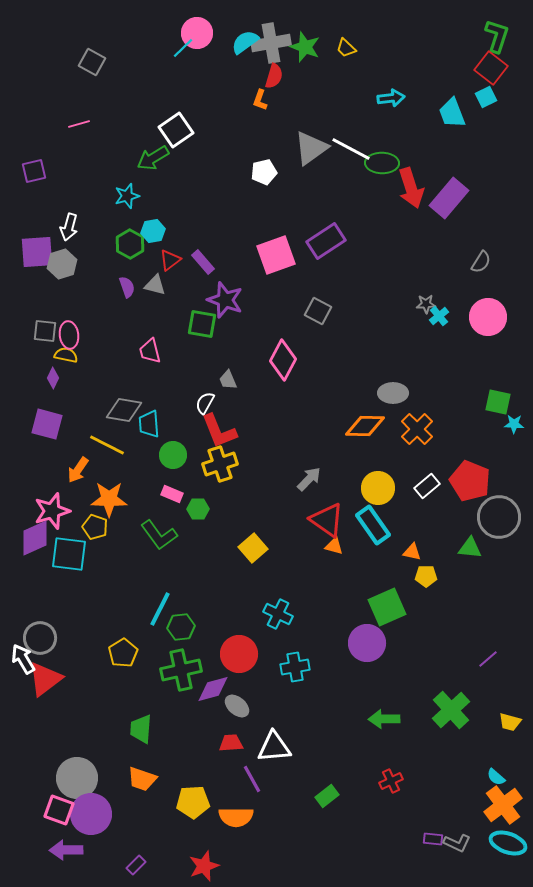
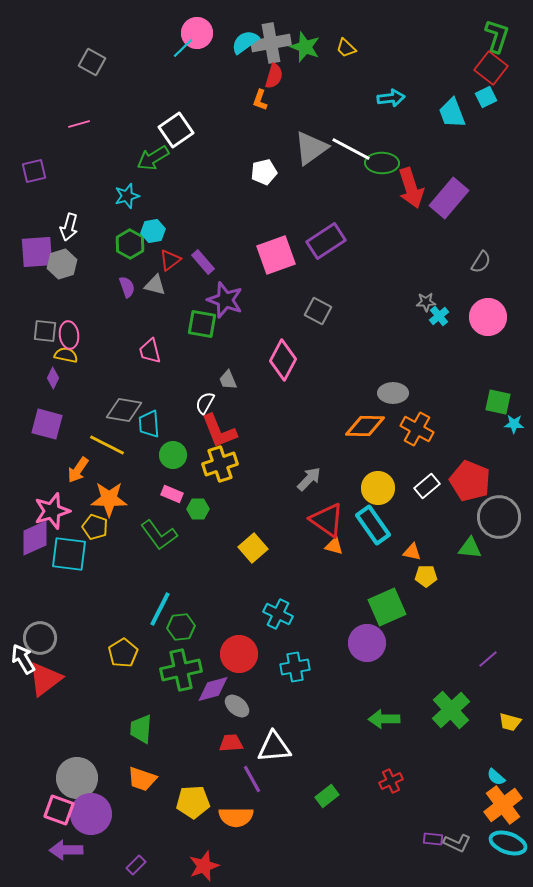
gray star at (426, 304): moved 2 px up
orange cross at (417, 429): rotated 16 degrees counterclockwise
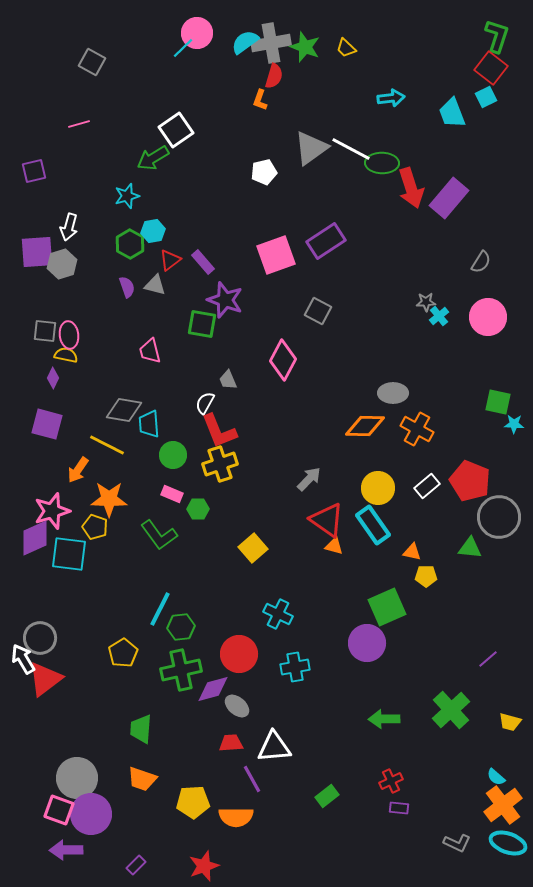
purple rectangle at (433, 839): moved 34 px left, 31 px up
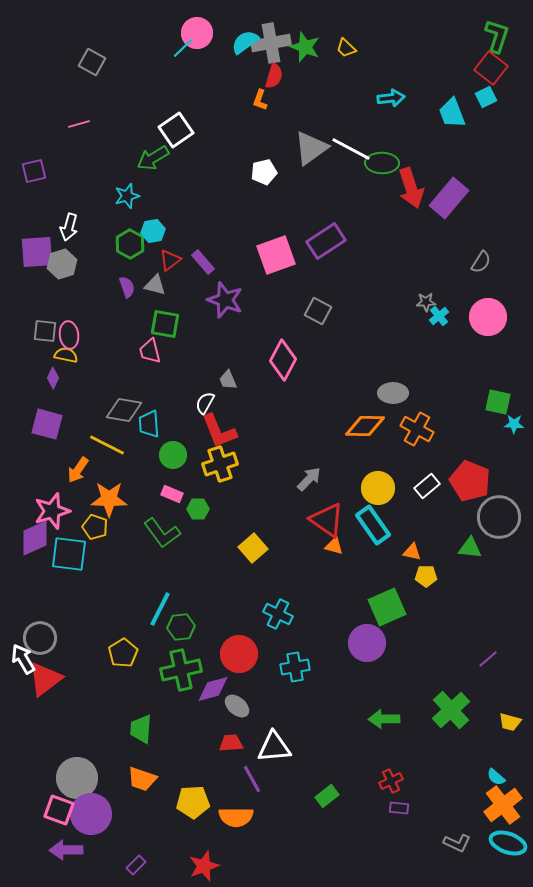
green square at (202, 324): moved 37 px left
green L-shape at (159, 535): moved 3 px right, 2 px up
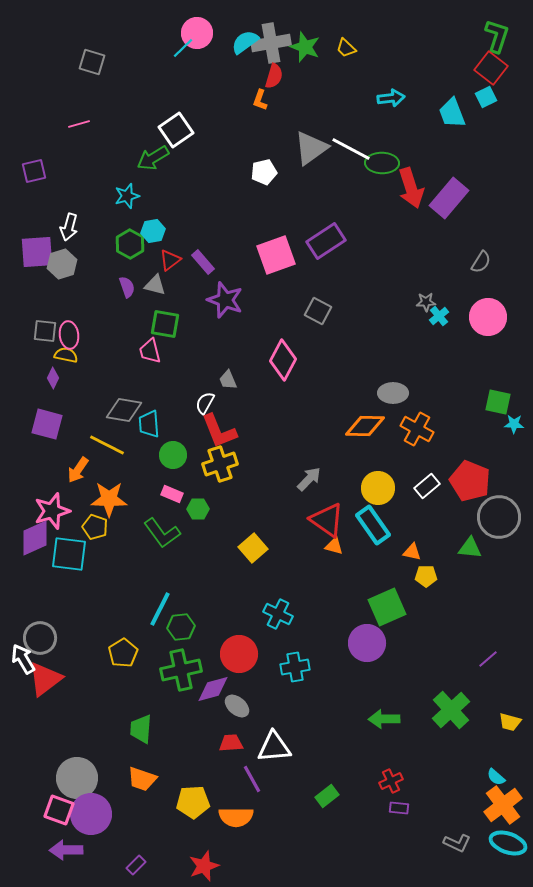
gray square at (92, 62): rotated 12 degrees counterclockwise
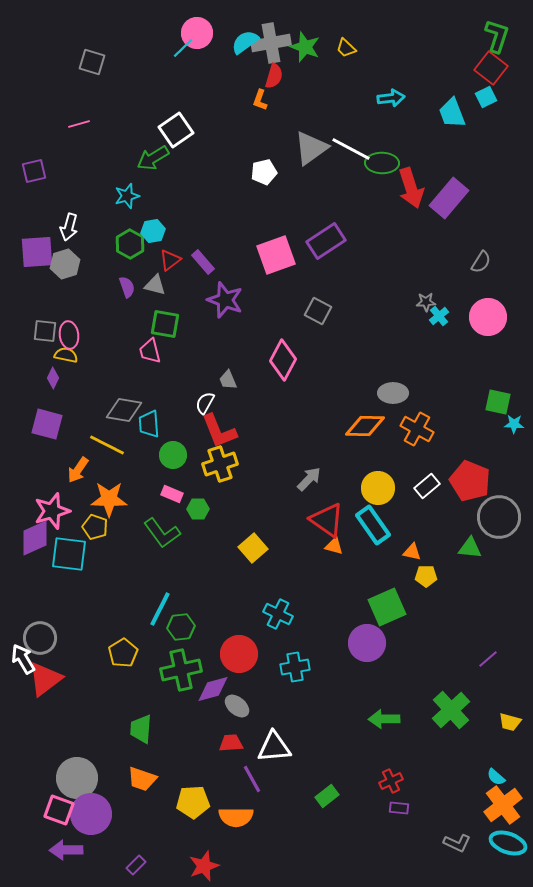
gray hexagon at (62, 264): moved 3 px right
